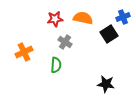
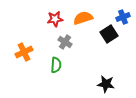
orange semicircle: rotated 30 degrees counterclockwise
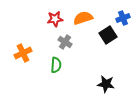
blue cross: moved 1 px down
black square: moved 1 px left, 1 px down
orange cross: moved 1 px left, 1 px down
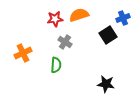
orange semicircle: moved 4 px left, 3 px up
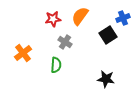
orange semicircle: moved 1 px right, 1 px down; rotated 36 degrees counterclockwise
red star: moved 2 px left
orange cross: rotated 12 degrees counterclockwise
black star: moved 5 px up
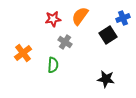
green semicircle: moved 3 px left
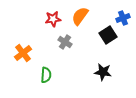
green semicircle: moved 7 px left, 10 px down
black star: moved 3 px left, 7 px up
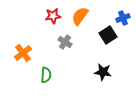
red star: moved 3 px up
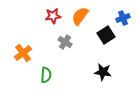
black square: moved 2 px left
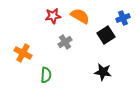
orange semicircle: rotated 84 degrees clockwise
gray cross: rotated 24 degrees clockwise
orange cross: rotated 24 degrees counterclockwise
